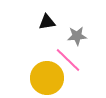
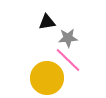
gray star: moved 9 px left, 2 px down
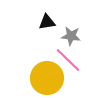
gray star: moved 3 px right, 2 px up; rotated 12 degrees clockwise
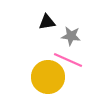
pink line: rotated 20 degrees counterclockwise
yellow circle: moved 1 px right, 1 px up
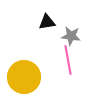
pink line: rotated 56 degrees clockwise
yellow circle: moved 24 px left
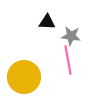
black triangle: rotated 12 degrees clockwise
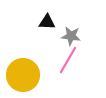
pink line: rotated 40 degrees clockwise
yellow circle: moved 1 px left, 2 px up
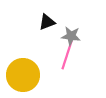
black triangle: rotated 24 degrees counterclockwise
pink line: moved 1 px left, 5 px up; rotated 12 degrees counterclockwise
